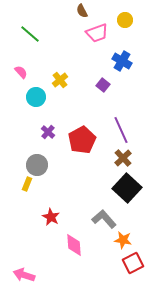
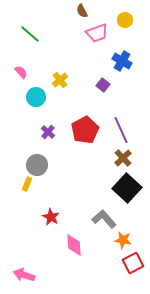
red pentagon: moved 3 px right, 10 px up
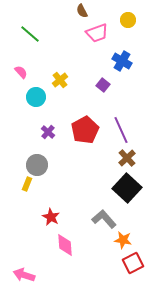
yellow circle: moved 3 px right
brown cross: moved 4 px right
pink diamond: moved 9 px left
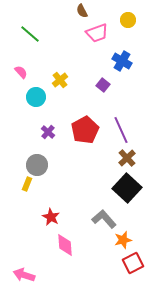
orange star: rotated 24 degrees counterclockwise
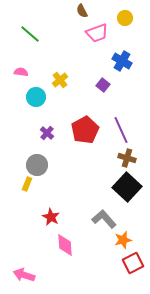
yellow circle: moved 3 px left, 2 px up
pink semicircle: rotated 40 degrees counterclockwise
purple cross: moved 1 px left, 1 px down
brown cross: rotated 30 degrees counterclockwise
black square: moved 1 px up
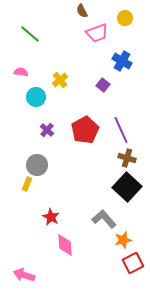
purple cross: moved 3 px up
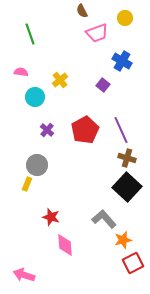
green line: rotated 30 degrees clockwise
cyan circle: moved 1 px left
red star: rotated 12 degrees counterclockwise
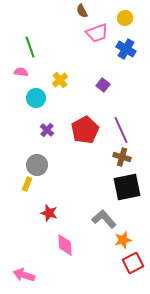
green line: moved 13 px down
blue cross: moved 4 px right, 12 px up
cyan circle: moved 1 px right, 1 px down
brown cross: moved 5 px left, 1 px up
black square: rotated 36 degrees clockwise
red star: moved 2 px left, 4 px up
